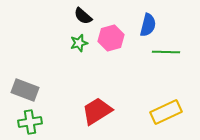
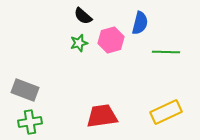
blue semicircle: moved 8 px left, 2 px up
pink hexagon: moved 2 px down
red trapezoid: moved 5 px right, 5 px down; rotated 24 degrees clockwise
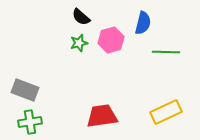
black semicircle: moved 2 px left, 1 px down
blue semicircle: moved 3 px right
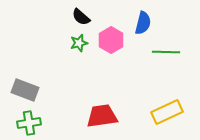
pink hexagon: rotated 15 degrees counterclockwise
yellow rectangle: moved 1 px right
green cross: moved 1 px left, 1 px down
